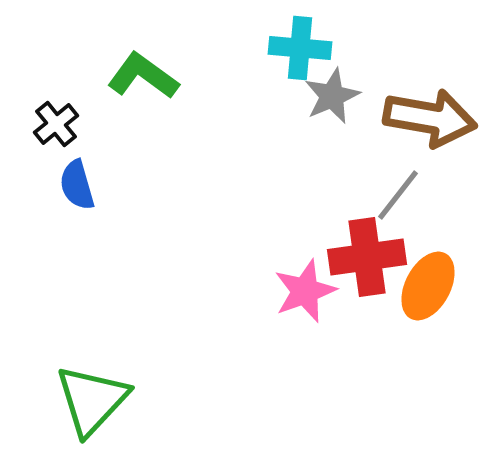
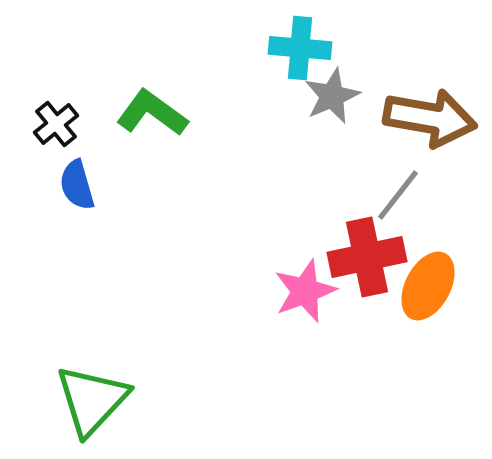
green L-shape: moved 9 px right, 37 px down
red cross: rotated 4 degrees counterclockwise
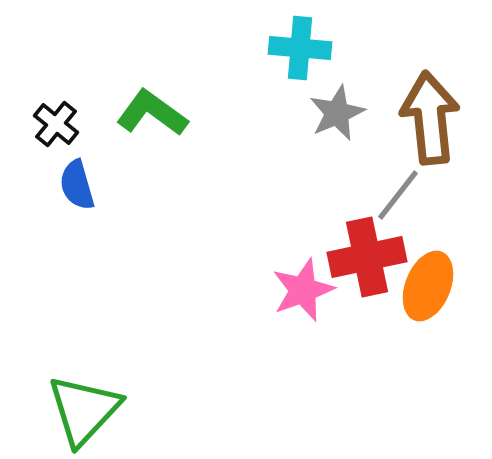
gray star: moved 5 px right, 17 px down
brown arrow: rotated 106 degrees counterclockwise
black cross: rotated 12 degrees counterclockwise
orange ellipse: rotated 6 degrees counterclockwise
pink star: moved 2 px left, 1 px up
green triangle: moved 8 px left, 10 px down
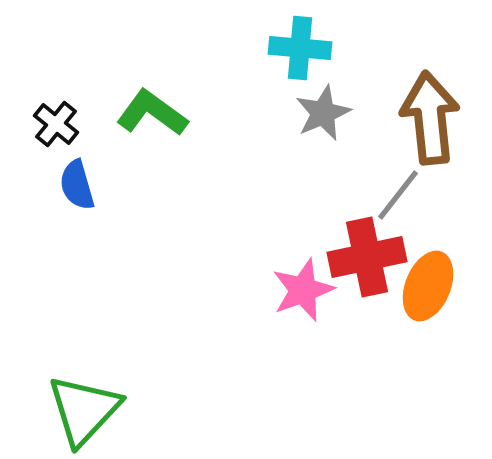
gray star: moved 14 px left
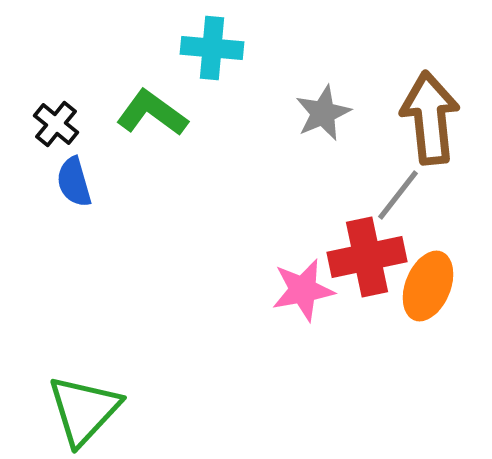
cyan cross: moved 88 px left
blue semicircle: moved 3 px left, 3 px up
pink star: rotated 10 degrees clockwise
